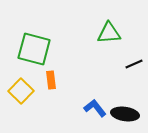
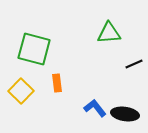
orange rectangle: moved 6 px right, 3 px down
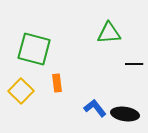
black line: rotated 24 degrees clockwise
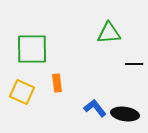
green square: moved 2 px left; rotated 16 degrees counterclockwise
yellow square: moved 1 px right, 1 px down; rotated 20 degrees counterclockwise
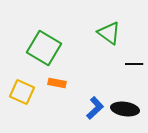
green triangle: rotated 40 degrees clockwise
green square: moved 12 px right, 1 px up; rotated 32 degrees clockwise
orange rectangle: rotated 72 degrees counterclockwise
blue L-shape: rotated 85 degrees clockwise
black ellipse: moved 5 px up
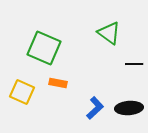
green square: rotated 8 degrees counterclockwise
orange rectangle: moved 1 px right
black ellipse: moved 4 px right, 1 px up; rotated 12 degrees counterclockwise
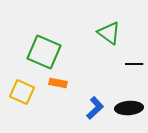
green square: moved 4 px down
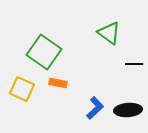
green square: rotated 12 degrees clockwise
yellow square: moved 3 px up
black ellipse: moved 1 px left, 2 px down
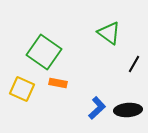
black line: rotated 60 degrees counterclockwise
blue L-shape: moved 2 px right
